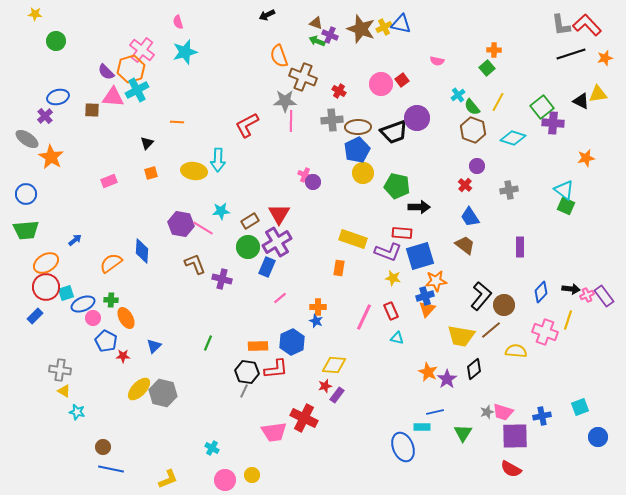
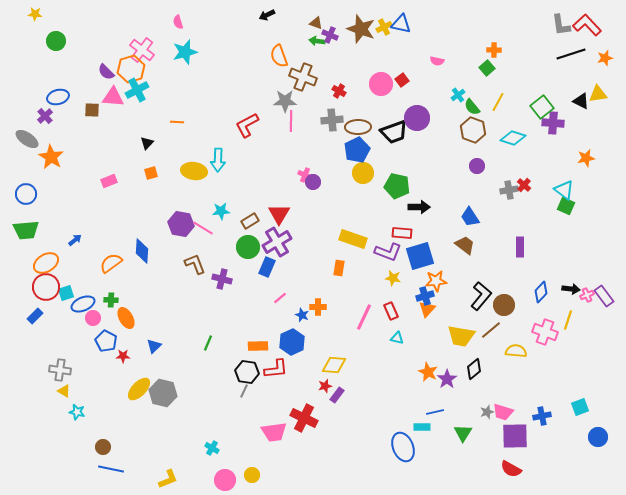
green arrow at (317, 41): rotated 14 degrees counterclockwise
red cross at (465, 185): moved 59 px right
blue star at (316, 321): moved 14 px left, 6 px up
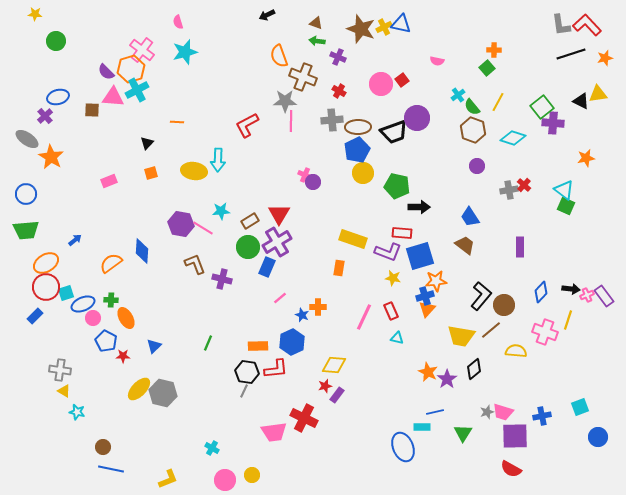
purple cross at (330, 35): moved 8 px right, 22 px down
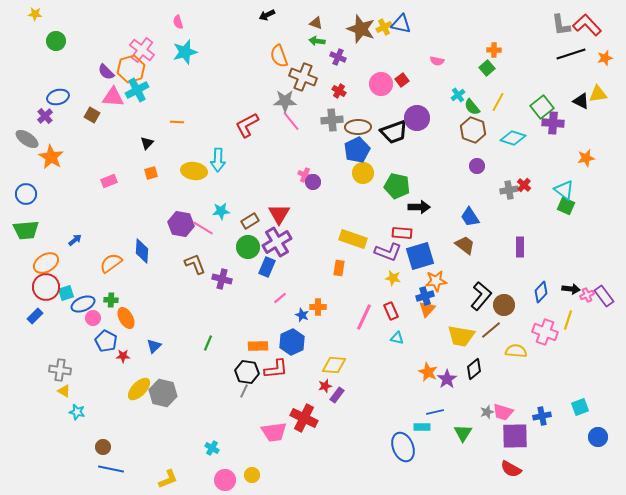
brown square at (92, 110): moved 5 px down; rotated 28 degrees clockwise
pink line at (291, 121): rotated 40 degrees counterclockwise
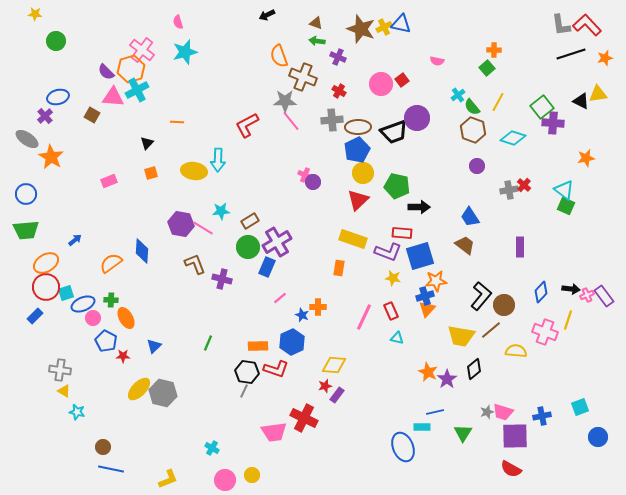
red triangle at (279, 214): moved 79 px right, 14 px up; rotated 15 degrees clockwise
red L-shape at (276, 369): rotated 25 degrees clockwise
